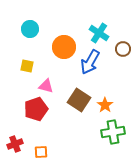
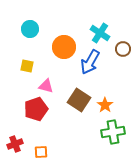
cyan cross: moved 1 px right
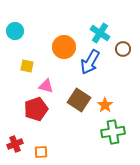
cyan circle: moved 15 px left, 2 px down
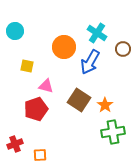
cyan cross: moved 3 px left
orange square: moved 1 px left, 3 px down
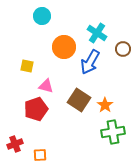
cyan circle: moved 27 px right, 15 px up
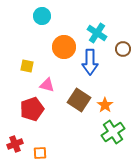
blue arrow: rotated 30 degrees counterclockwise
pink triangle: moved 1 px right, 1 px up
red pentagon: moved 4 px left
green cross: rotated 25 degrees counterclockwise
orange square: moved 2 px up
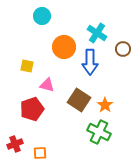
green cross: moved 14 px left; rotated 30 degrees counterclockwise
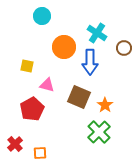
brown circle: moved 1 px right, 1 px up
brown square: moved 3 px up; rotated 10 degrees counterclockwise
red pentagon: rotated 10 degrees counterclockwise
green cross: rotated 20 degrees clockwise
red cross: rotated 21 degrees counterclockwise
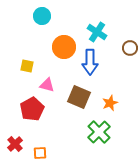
cyan cross: moved 1 px up
brown circle: moved 6 px right
orange star: moved 5 px right, 2 px up; rotated 14 degrees clockwise
